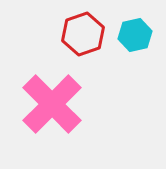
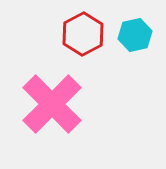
red hexagon: rotated 9 degrees counterclockwise
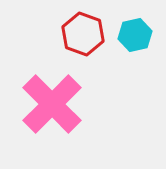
red hexagon: rotated 12 degrees counterclockwise
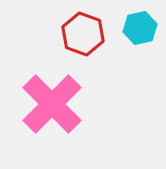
cyan hexagon: moved 5 px right, 7 px up
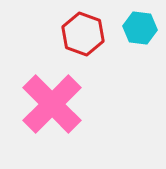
cyan hexagon: rotated 20 degrees clockwise
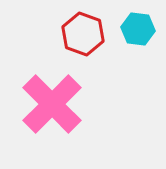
cyan hexagon: moved 2 px left, 1 px down
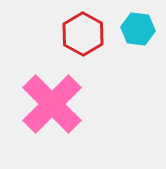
red hexagon: rotated 9 degrees clockwise
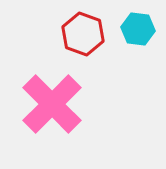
red hexagon: rotated 9 degrees counterclockwise
